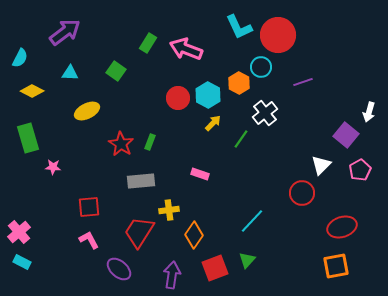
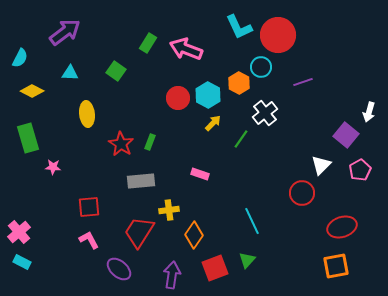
yellow ellipse at (87, 111): moved 3 px down; rotated 70 degrees counterclockwise
cyan line at (252, 221): rotated 68 degrees counterclockwise
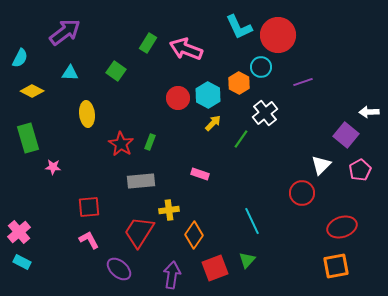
white arrow at (369, 112): rotated 72 degrees clockwise
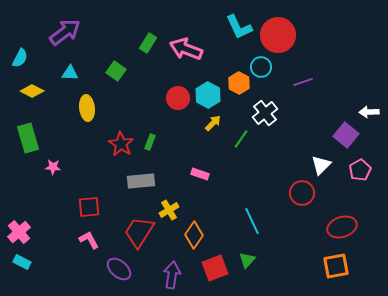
yellow ellipse at (87, 114): moved 6 px up
yellow cross at (169, 210): rotated 24 degrees counterclockwise
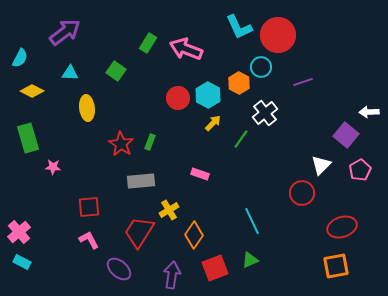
green triangle at (247, 260): moved 3 px right; rotated 24 degrees clockwise
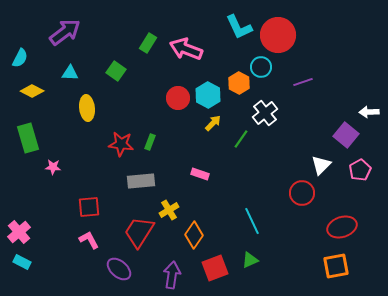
red star at (121, 144): rotated 25 degrees counterclockwise
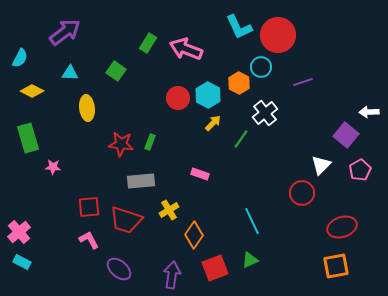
red trapezoid at (139, 232): moved 13 px left, 12 px up; rotated 104 degrees counterclockwise
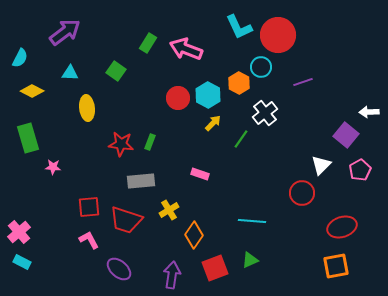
cyan line at (252, 221): rotated 60 degrees counterclockwise
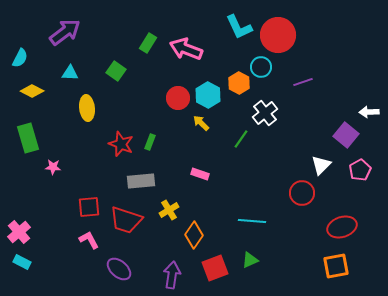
yellow arrow at (213, 123): moved 12 px left; rotated 90 degrees counterclockwise
red star at (121, 144): rotated 15 degrees clockwise
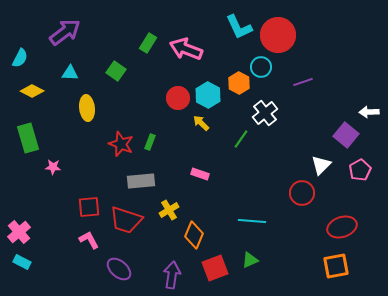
orange diamond at (194, 235): rotated 12 degrees counterclockwise
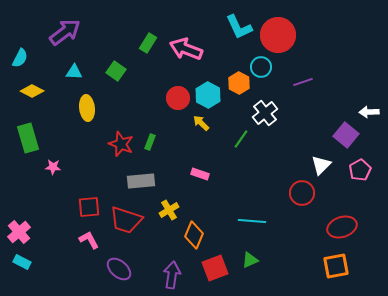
cyan triangle at (70, 73): moved 4 px right, 1 px up
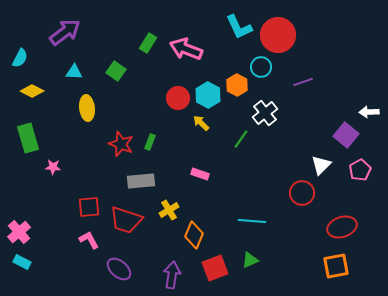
orange hexagon at (239, 83): moved 2 px left, 2 px down
